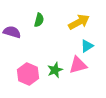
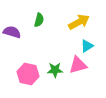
green star: rotated 21 degrees clockwise
pink hexagon: rotated 10 degrees counterclockwise
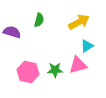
pink hexagon: moved 2 px up
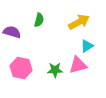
pink hexagon: moved 7 px left, 4 px up
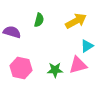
yellow arrow: moved 3 px left, 1 px up
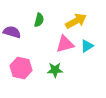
pink triangle: moved 13 px left, 21 px up
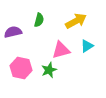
purple semicircle: moved 1 px right; rotated 30 degrees counterclockwise
pink triangle: moved 4 px left, 6 px down
green star: moved 6 px left; rotated 21 degrees counterclockwise
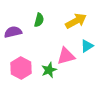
pink triangle: moved 5 px right, 6 px down
pink hexagon: rotated 15 degrees clockwise
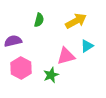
purple semicircle: moved 9 px down
green star: moved 2 px right, 5 px down
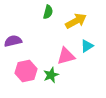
green semicircle: moved 9 px right, 8 px up
pink hexagon: moved 5 px right, 3 px down; rotated 20 degrees clockwise
